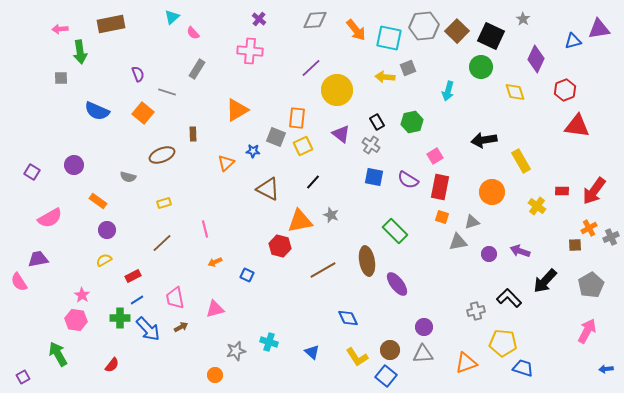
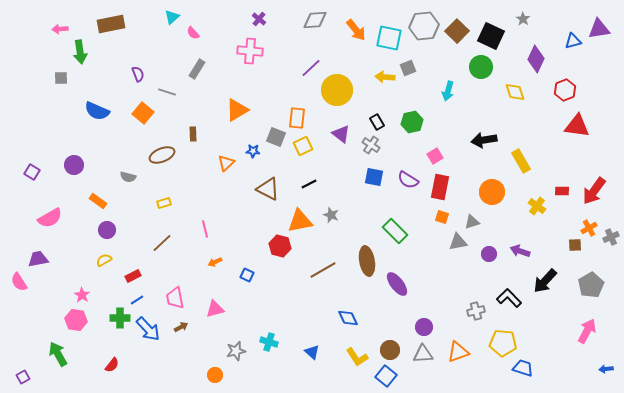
black line at (313, 182): moved 4 px left, 2 px down; rotated 21 degrees clockwise
orange triangle at (466, 363): moved 8 px left, 11 px up
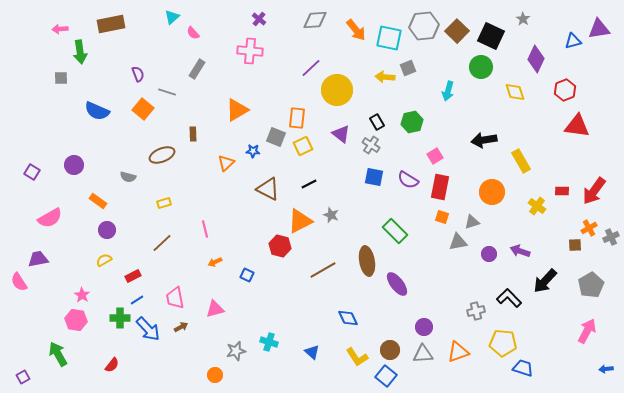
orange square at (143, 113): moved 4 px up
orange triangle at (300, 221): rotated 16 degrees counterclockwise
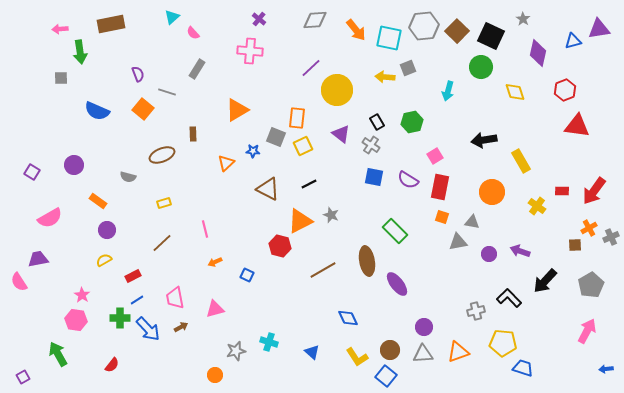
purple diamond at (536, 59): moved 2 px right, 6 px up; rotated 12 degrees counterclockwise
gray triangle at (472, 222): rotated 28 degrees clockwise
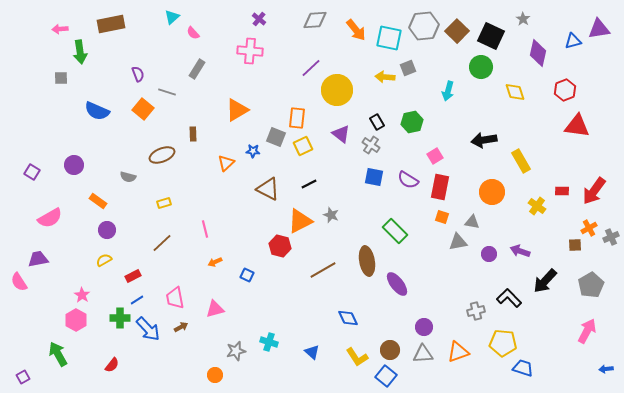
pink hexagon at (76, 320): rotated 20 degrees clockwise
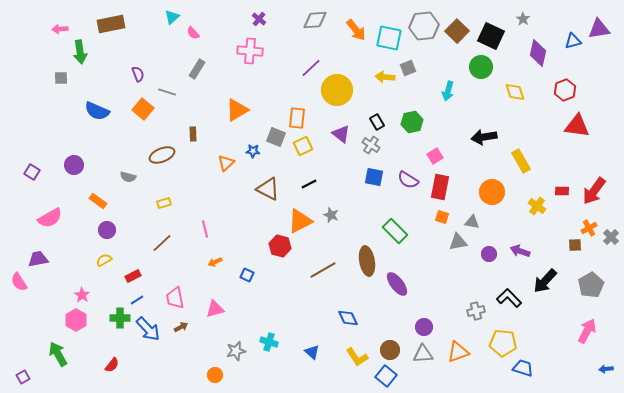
black arrow at (484, 140): moved 3 px up
gray cross at (611, 237): rotated 21 degrees counterclockwise
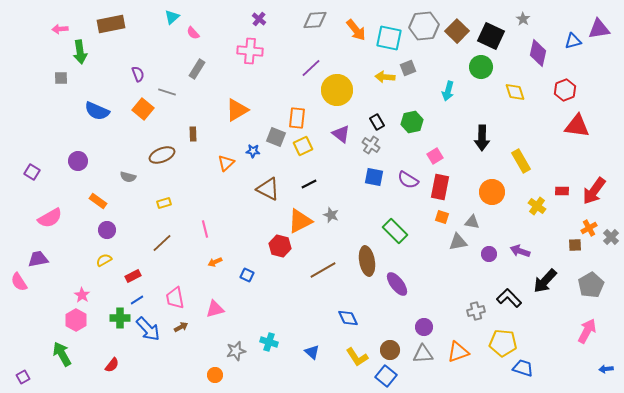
black arrow at (484, 137): moved 2 px left, 1 px down; rotated 80 degrees counterclockwise
purple circle at (74, 165): moved 4 px right, 4 px up
green arrow at (58, 354): moved 4 px right
